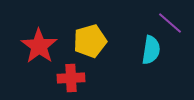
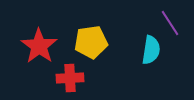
purple line: rotated 16 degrees clockwise
yellow pentagon: moved 1 px right, 1 px down; rotated 8 degrees clockwise
red cross: moved 1 px left
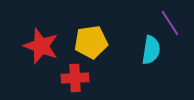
red star: moved 2 px right; rotated 15 degrees counterclockwise
red cross: moved 5 px right
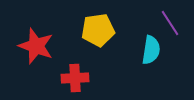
yellow pentagon: moved 7 px right, 12 px up
red star: moved 5 px left
